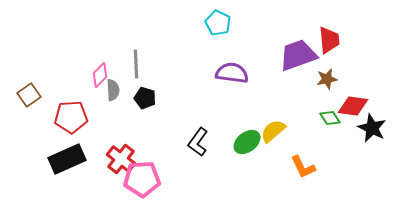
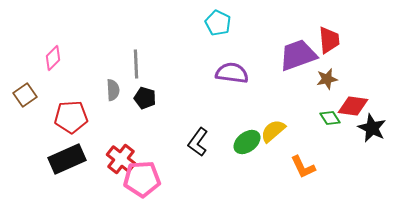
pink diamond: moved 47 px left, 17 px up
brown square: moved 4 px left
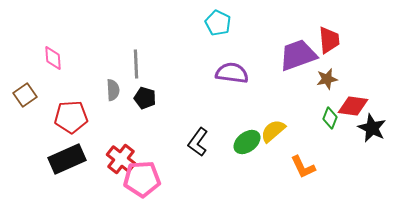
pink diamond: rotated 50 degrees counterclockwise
green diamond: rotated 55 degrees clockwise
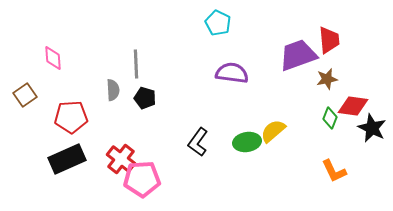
green ellipse: rotated 28 degrees clockwise
orange L-shape: moved 31 px right, 4 px down
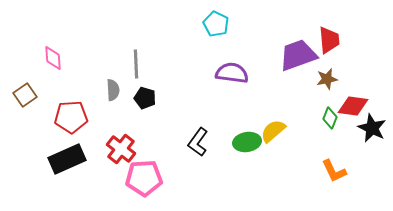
cyan pentagon: moved 2 px left, 1 px down
red cross: moved 10 px up
pink pentagon: moved 2 px right, 1 px up
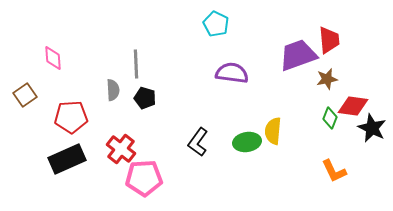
yellow semicircle: rotated 44 degrees counterclockwise
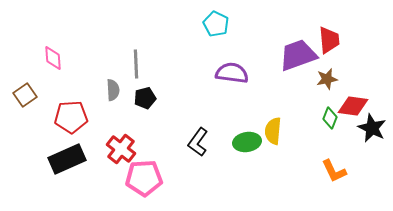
black pentagon: rotated 30 degrees counterclockwise
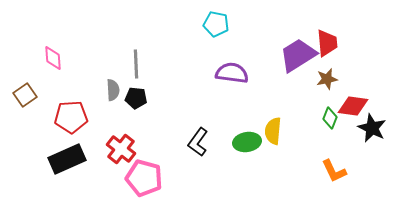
cyan pentagon: rotated 15 degrees counterclockwise
red trapezoid: moved 2 px left, 3 px down
purple trapezoid: rotated 12 degrees counterclockwise
black pentagon: moved 9 px left; rotated 20 degrees clockwise
pink pentagon: rotated 18 degrees clockwise
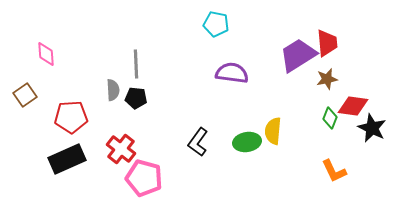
pink diamond: moved 7 px left, 4 px up
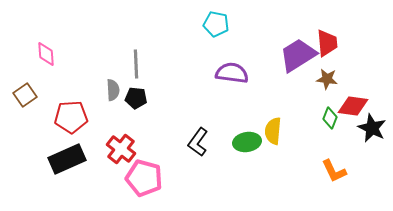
brown star: rotated 20 degrees clockwise
